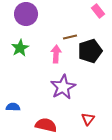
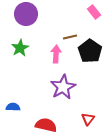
pink rectangle: moved 4 px left, 1 px down
black pentagon: rotated 20 degrees counterclockwise
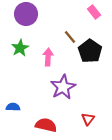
brown line: rotated 64 degrees clockwise
pink arrow: moved 8 px left, 3 px down
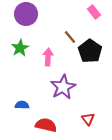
blue semicircle: moved 9 px right, 2 px up
red triangle: rotated 16 degrees counterclockwise
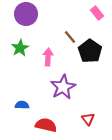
pink rectangle: moved 3 px right, 1 px down
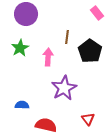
brown line: moved 3 px left; rotated 48 degrees clockwise
purple star: moved 1 px right, 1 px down
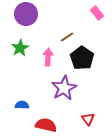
brown line: rotated 48 degrees clockwise
black pentagon: moved 8 px left, 7 px down
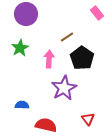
pink arrow: moved 1 px right, 2 px down
